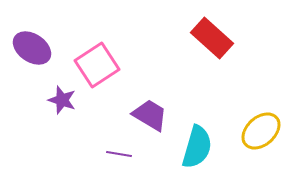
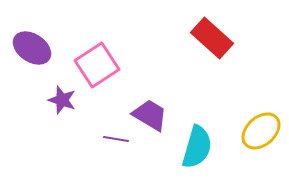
purple line: moved 3 px left, 15 px up
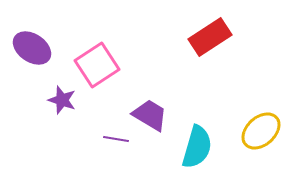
red rectangle: moved 2 px left, 1 px up; rotated 75 degrees counterclockwise
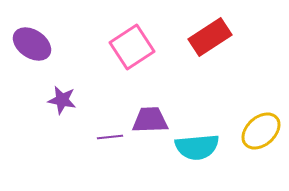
purple ellipse: moved 4 px up
pink square: moved 35 px right, 18 px up
purple star: rotated 8 degrees counterclockwise
purple trapezoid: moved 5 px down; rotated 33 degrees counterclockwise
purple line: moved 6 px left, 2 px up; rotated 15 degrees counterclockwise
cyan semicircle: rotated 69 degrees clockwise
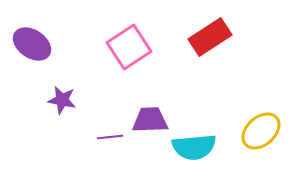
pink square: moved 3 px left
cyan semicircle: moved 3 px left
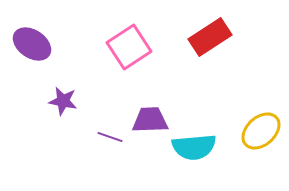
purple star: moved 1 px right, 1 px down
purple line: rotated 25 degrees clockwise
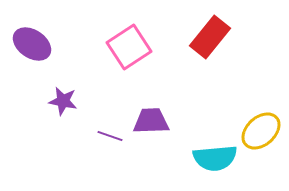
red rectangle: rotated 18 degrees counterclockwise
purple trapezoid: moved 1 px right, 1 px down
purple line: moved 1 px up
cyan semicircle: moved 21 px right, 11 px down
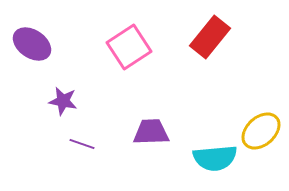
purple trapezoid: moved 11 px down
purple line: moved 28 px left, 8 px down
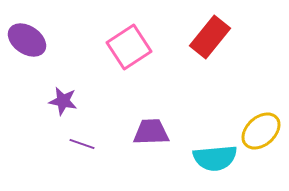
purple ellipse: moved 5 px left, 4 px up
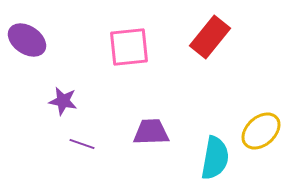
pink square: rotated 27 degrees clockwise
cyan semicircle: rotated 75 degrees counterclockwise
